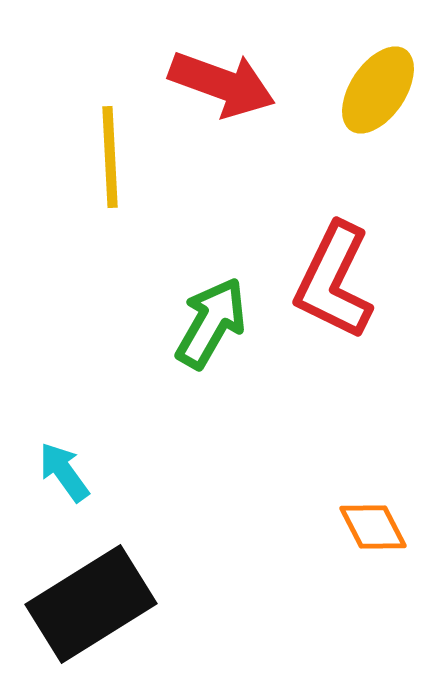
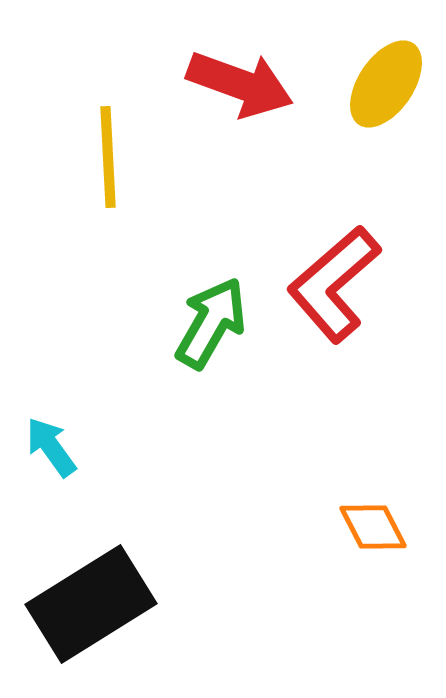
red arrow: moved 18 px right
yellow ellipse: moved 8 px right, 6 px up
yellow line: moved 2 px left
red L-shape: moved 3 px down; rotated 23 degrees clockwise
cyan arrow: moved 13 px left, 25 px up
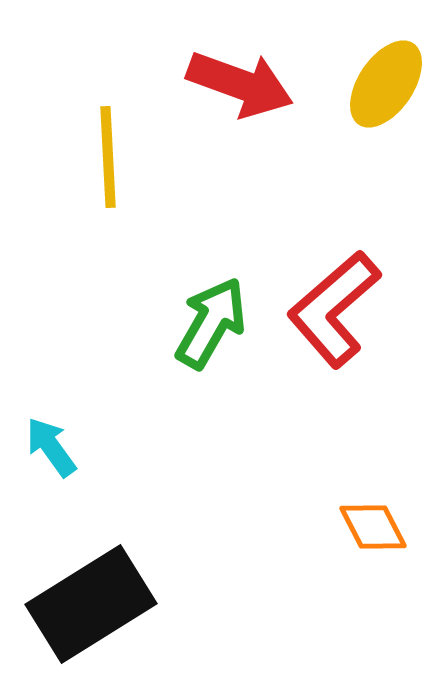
red L-shape: moved 25 px down
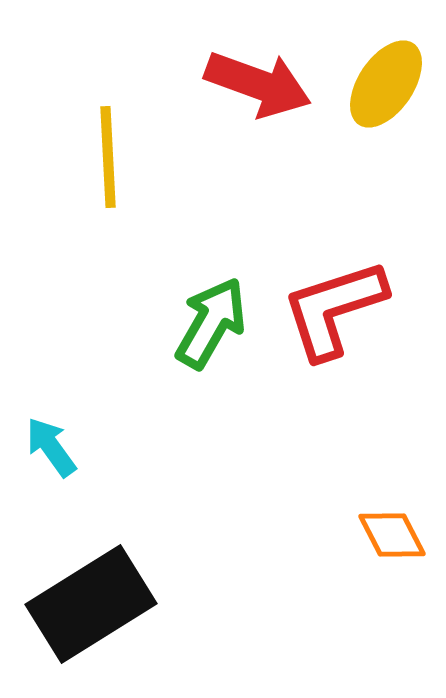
red arrow: moved 18 px right
red L-shape: rotated 23 degrees clockwise
orange diamond: moved 19 px right, 8 px down
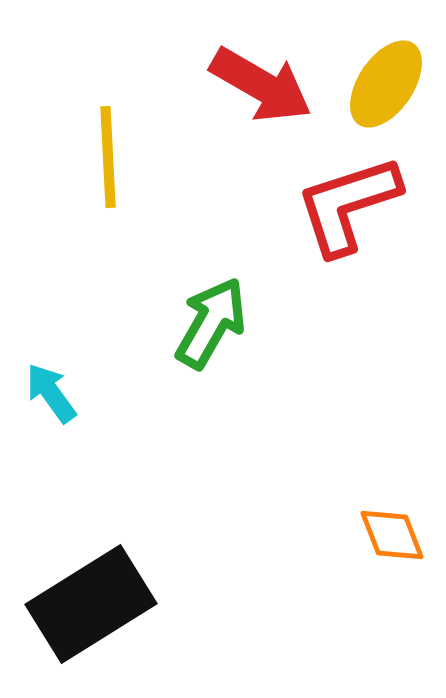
red arrow: moved 3 px right, 1 px down; rotated 10 degrees clockwise
red L-shape: moved 14 px right, 104 px up
cyan arrow: moved 54 px up
orange diamond: rotated 6 degrees clockwise
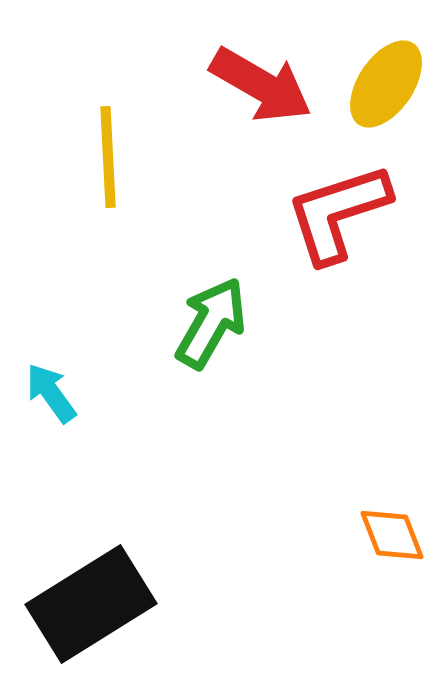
red L-shape: moved 10 px left, 8 px down
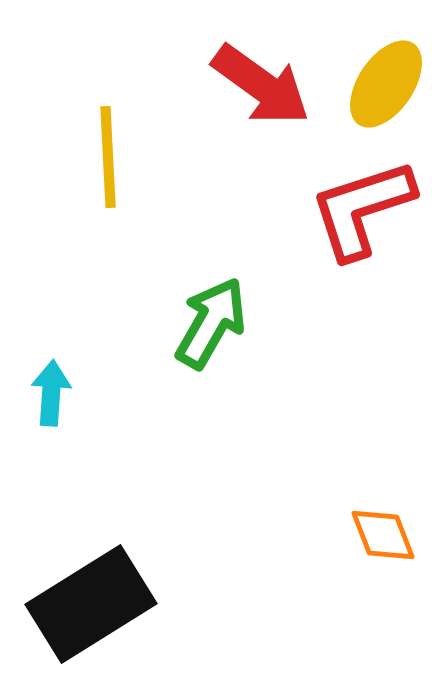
red arrow: rotated 6 degrees clockwise
red L-shape: moved 24 px right, 4 px up
cyan arrow: rotated 40 degrees clockwise
orange diamond: moved 9 px left
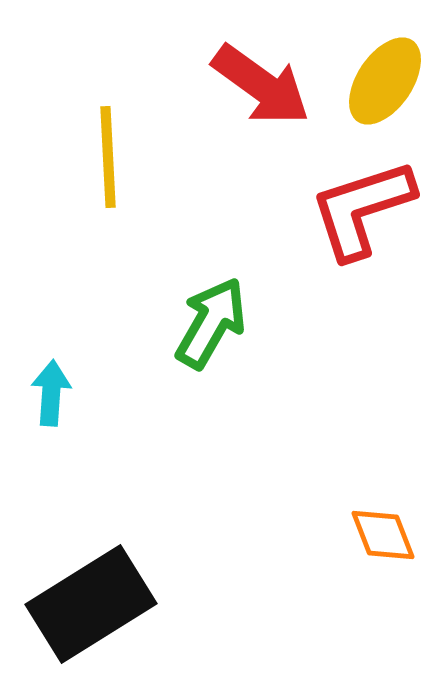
yellow ellipse: moved 1 px left, 3 px up
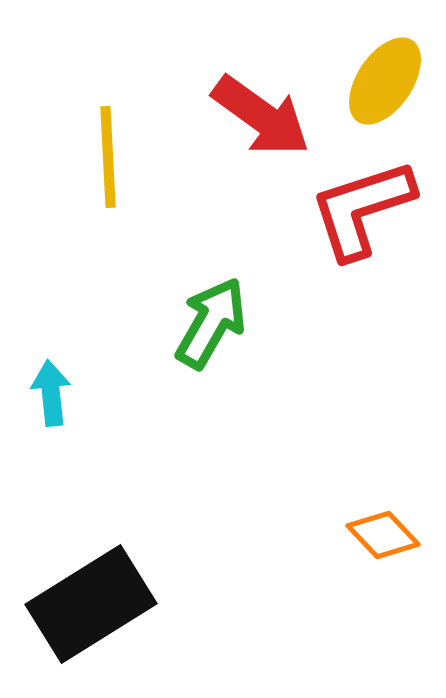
red arrow: moved 31 px down
cyan arrow: rotated 10 degrees counterclockwise
orange diamond: rotated 22 degrees counterclockwise
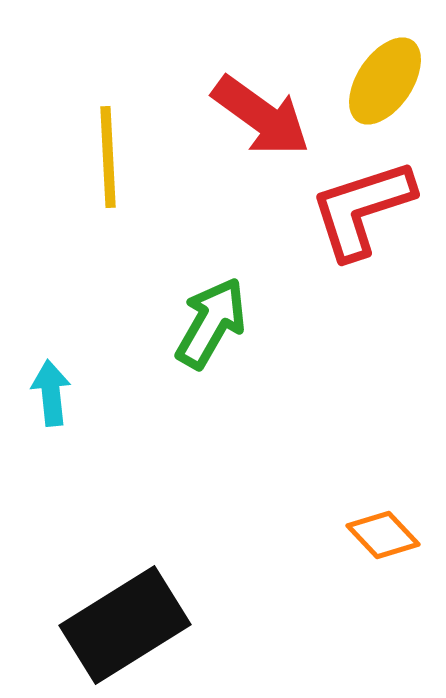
black rectangle: moved 34 px right, 21 px down
